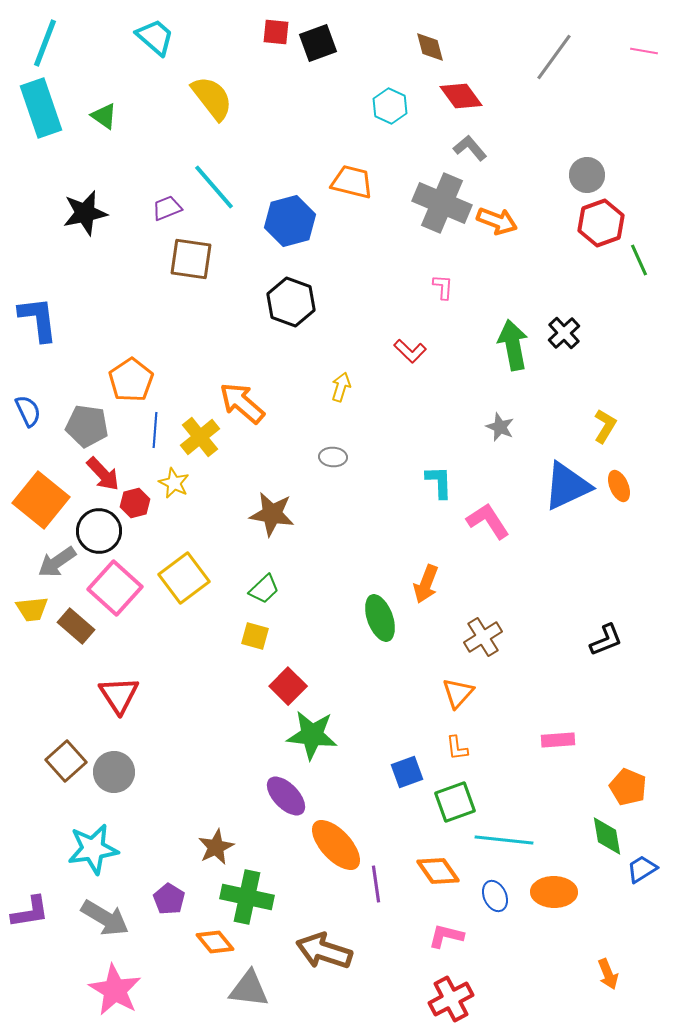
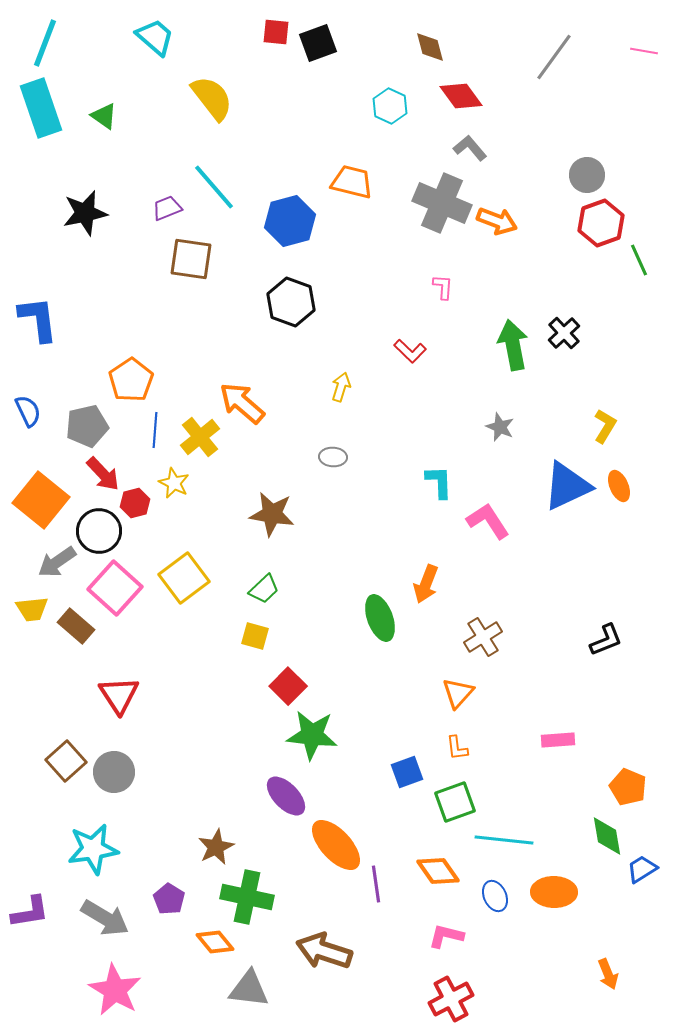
gray pentagon at (87, 426): rotated 21 degrees counterclockwise
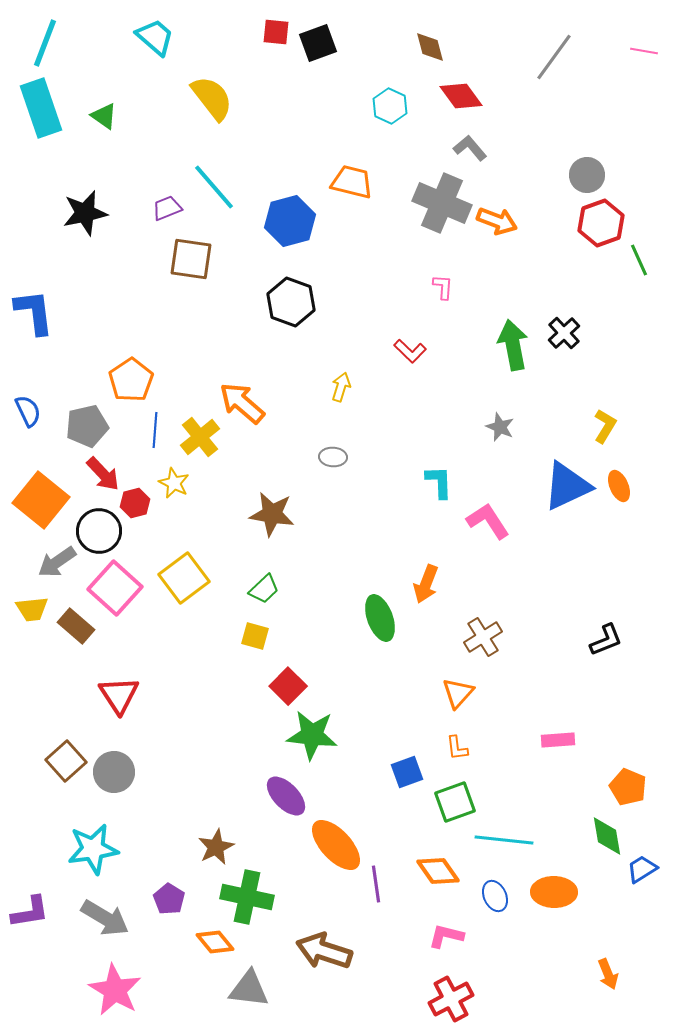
blue L-shape at (38, 319): moved 4 px left, 7 px up
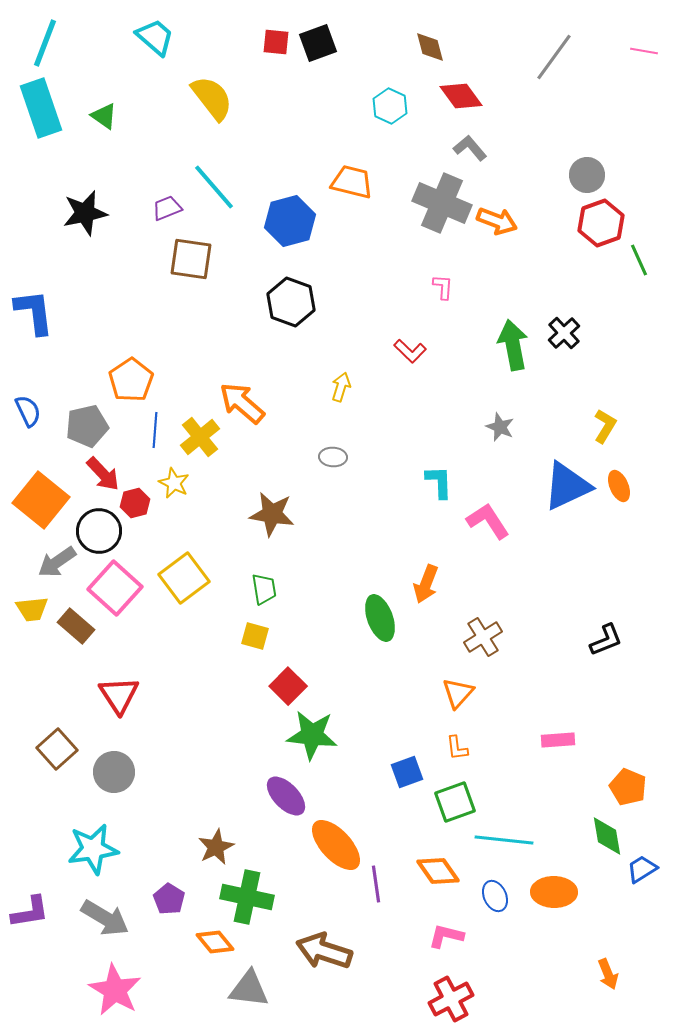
red square at (276, 32): moved 10 px down
green trapezoid at (264, 589): rotated 56 degrees counterclockwise
brown square at (66, 761): moved 9 px left, 12 px up
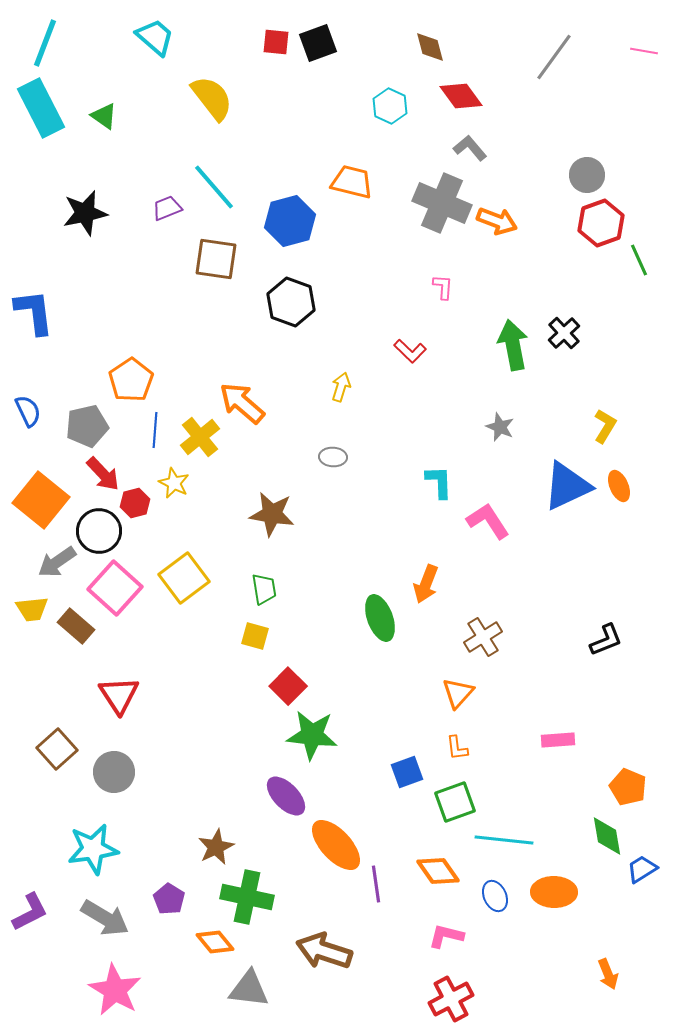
cyan rectangle at (41, 108): rotated 8 degrees counterclockwise
brown square at (191, 259): moved 25 px right
purple L-shape at (30, 912): rotated 18 degrees counterclockwise
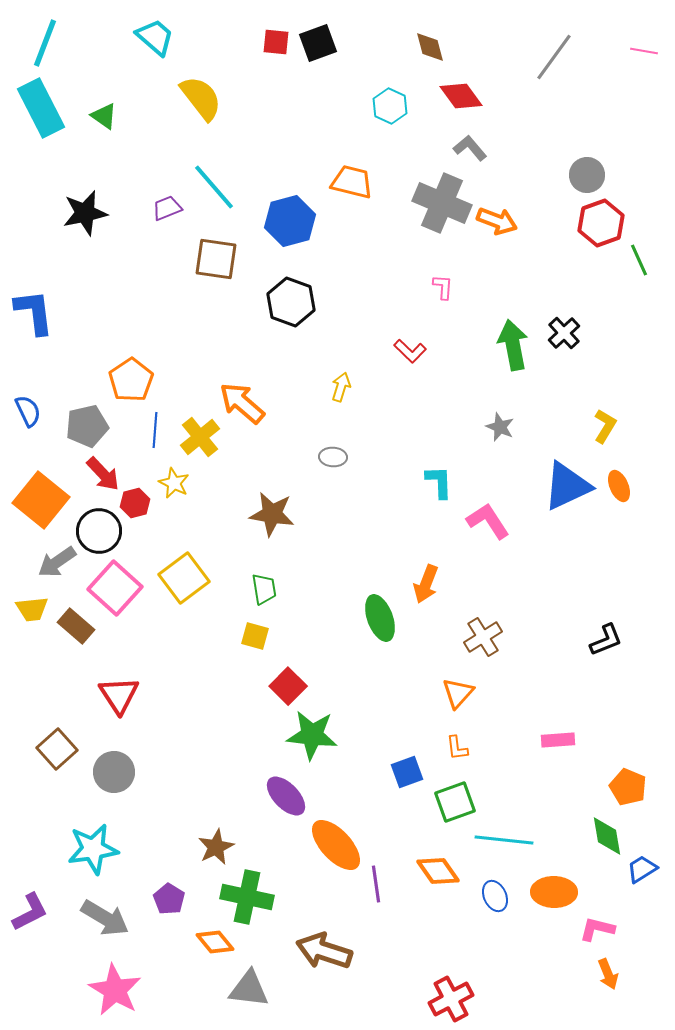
yellow semicircle at (212, 98): moved 11 px left
pink L-shape at (446, 936): moved 151 px right, 7 px up
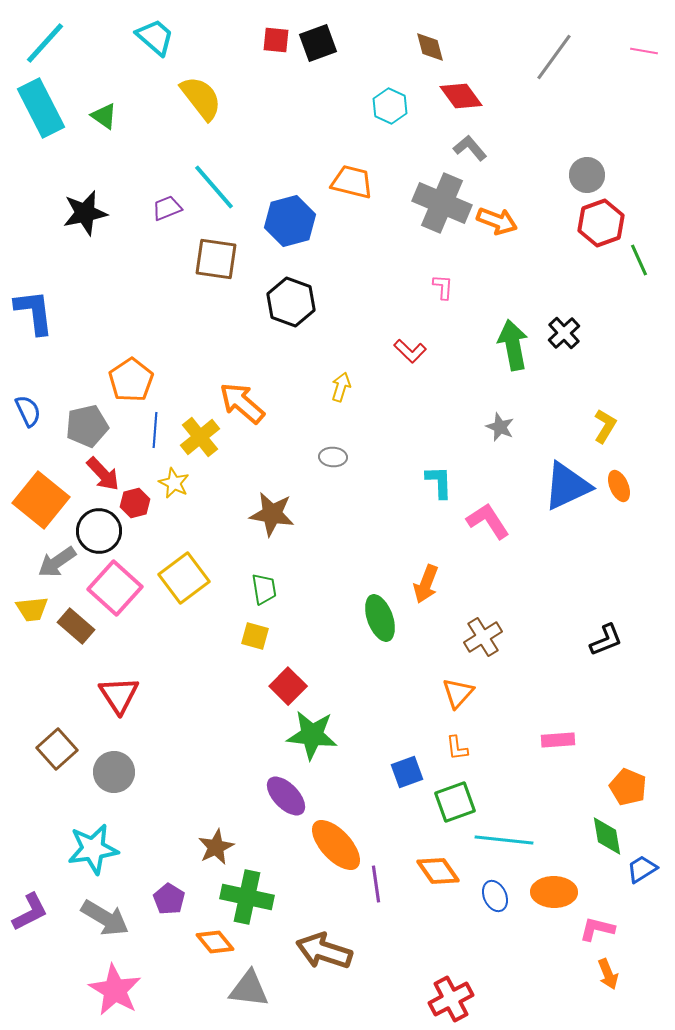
red square at (276, 42): moved 2 px up
cyan line at (45, 43): rotated 21 degrees clockwise
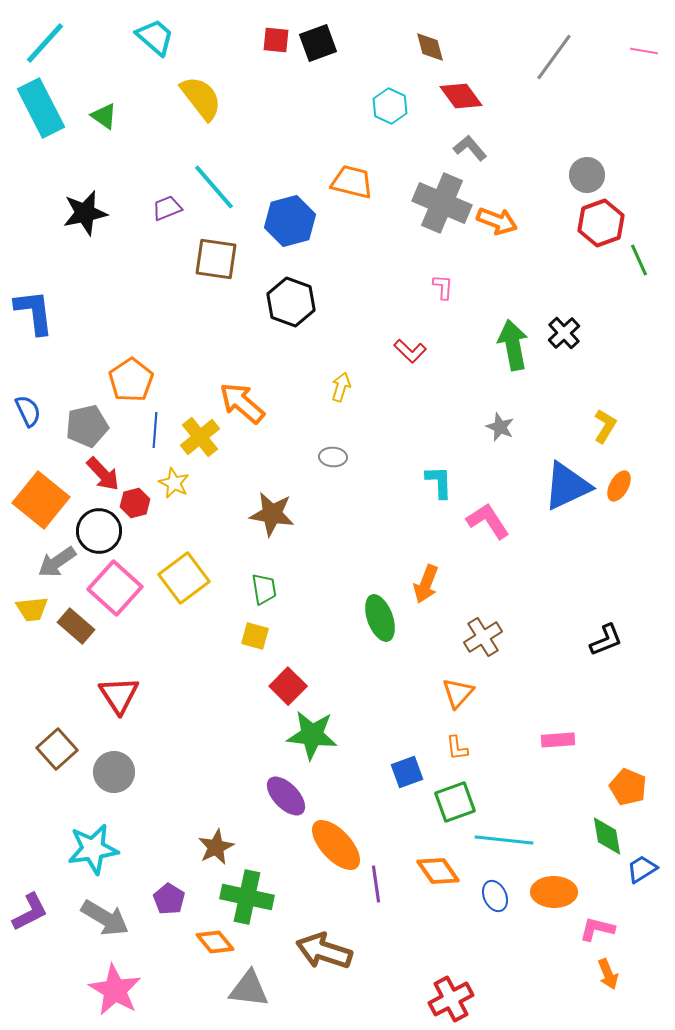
orange ellipse at (619, 486): rotated 52 degrees clockwise
